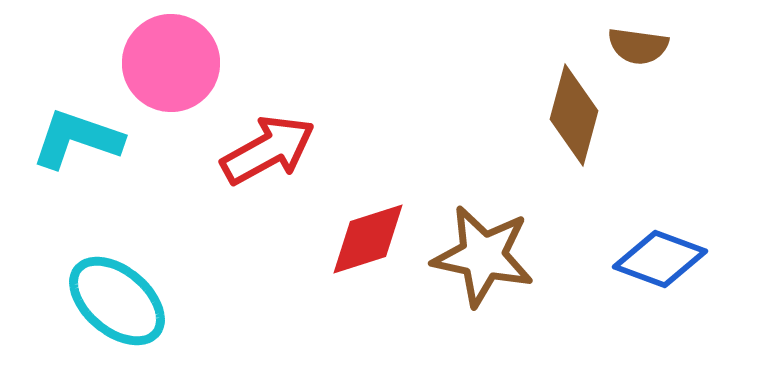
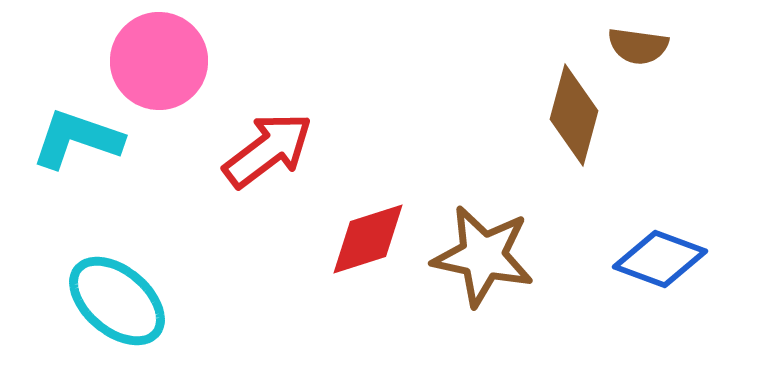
pink circle: moved 12 px left, 2 px up
red arrow: rotated 8 degrees counterclockwise
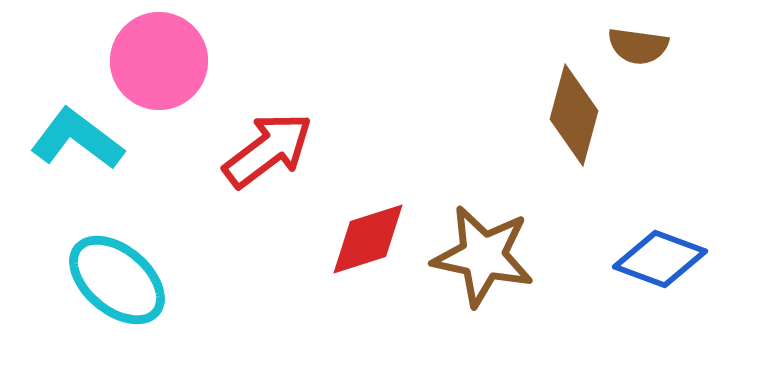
cyan L-shape: rotated 18 degrees clockwise
cyan ellipse: moved 21 px up
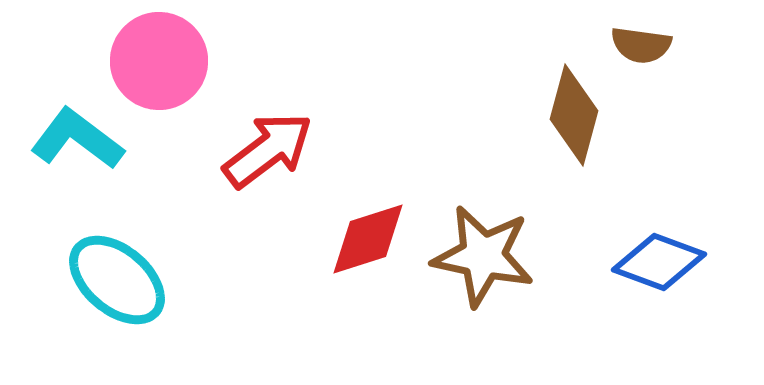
brown semicircle: moved 3 px right, 1 px up
blue diamond: moved 1 px left, 3 px down
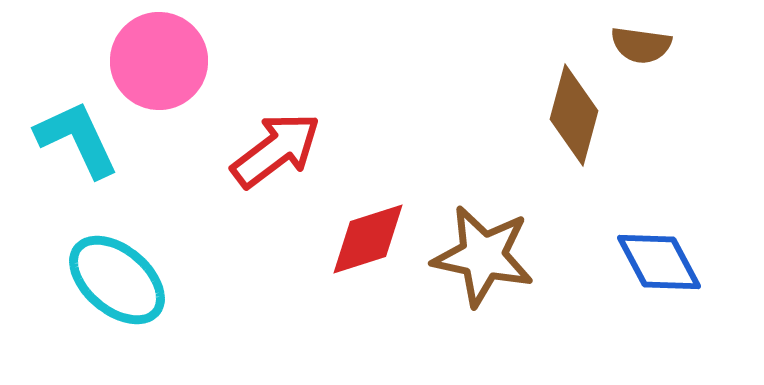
cyan L-shape: rotated 28 degrees clockwise
red arrow: moved 8 px right
blue diamond: rotated 42 degrees clockwise
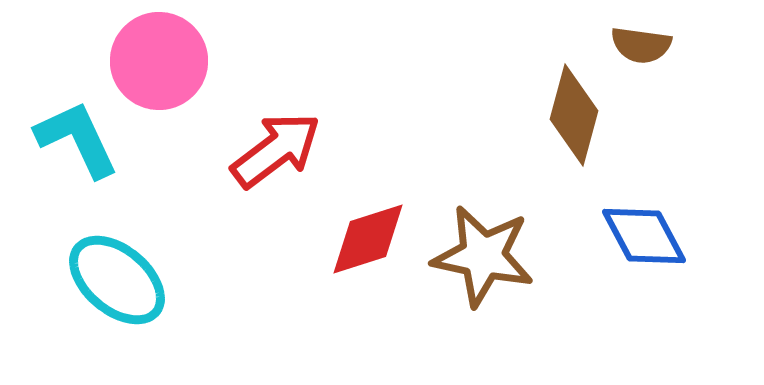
blue diamond: moved 15 px left, 26 px up
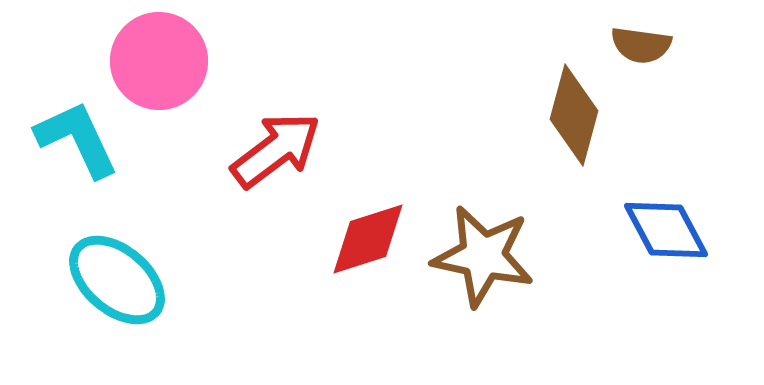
blue diamond: moved 22 px right, 6 px up
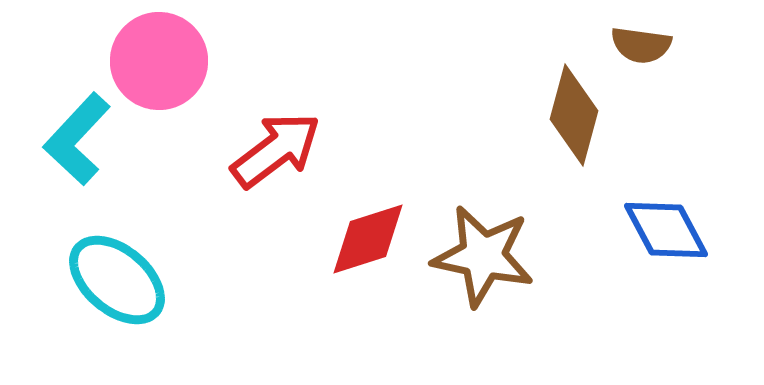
cyan L-shape: rotated 112 degrees counterclockwise
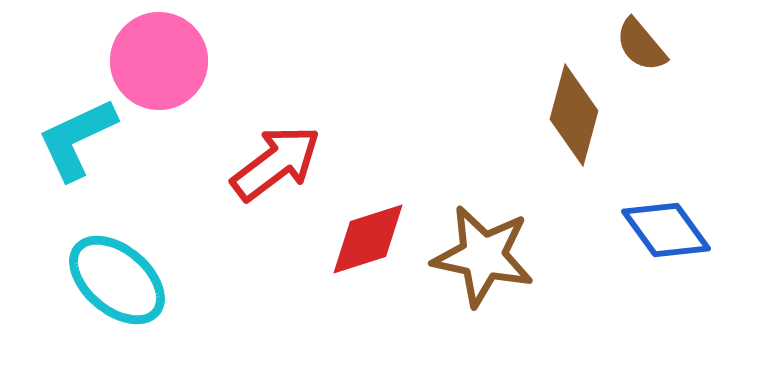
brown semicircle: rotated 42 degrees clockwise
cyan L-shape: rotated 22 degrees clockwise
red arrow: moved 13 px down
blue diamond: rotated 8 degrees counterclockwise
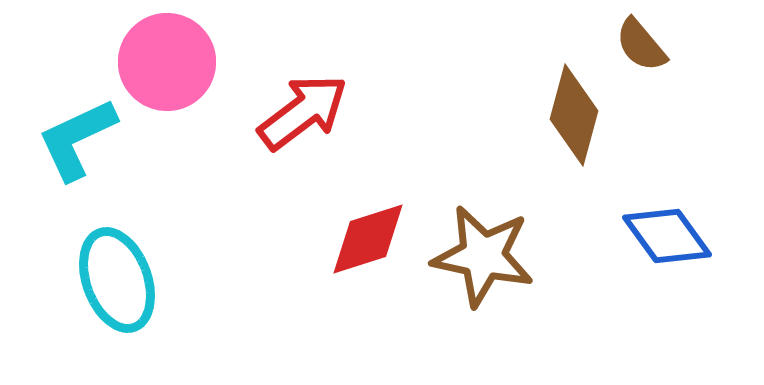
pink circle: moved 8 px right, 1 px down
red arrow: moved 27 px right, 51 px up
blue diamond: moved 1 px right, 6 px down
cyan ellipse: rotated 30 degrees clockwise
